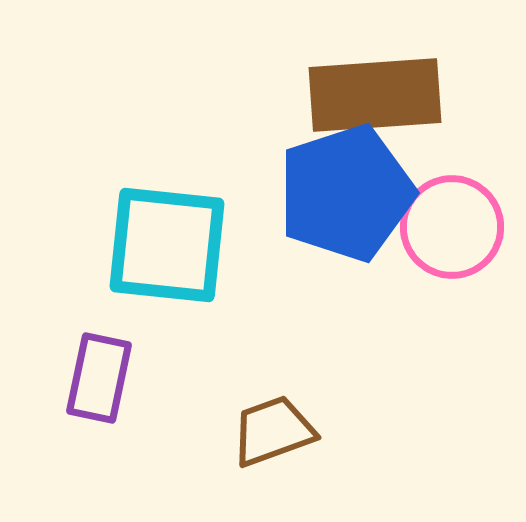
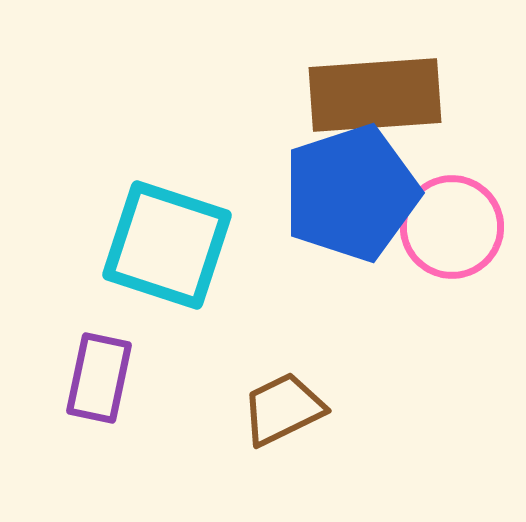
blue pentagon: moved 5 px right
cyan square: rotated 12 degrees clockwise
brown trapezoid: moved 10 px right, 22 px up; rotated 6 degrees counterclockwise
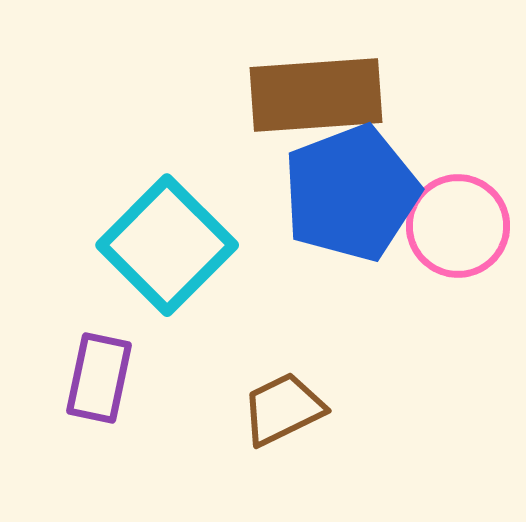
brown rectangle: moved 59 px left
blue pentagon: rotated 3 degrees counterclockwise
pink circle: moved 6 px right, 1 px up
cyan square: rotated 27 degrees clockwise
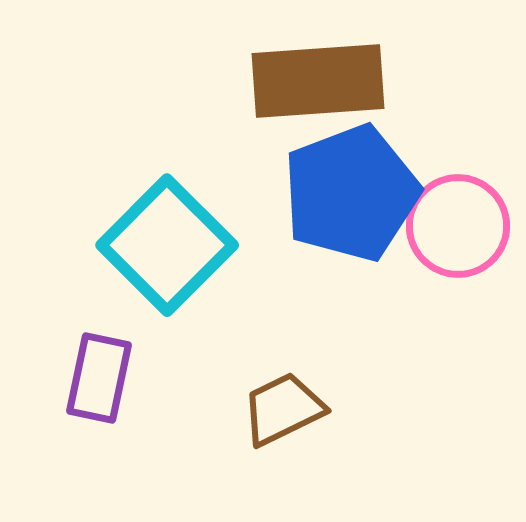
brown rectangle: moved 2 px right, 14 px up
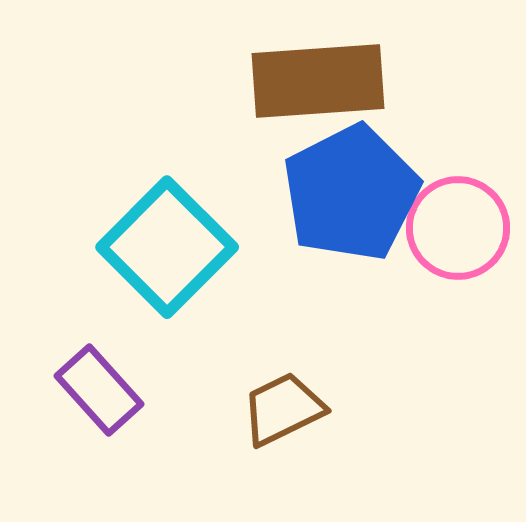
blue pentagon: rotated 6 degrees counterclockwise
pink circle: moved 2 px down
cyan square: moved 2 px down
purple rectangle: moved 12 px down; rotated 54 degrees counterclockwise
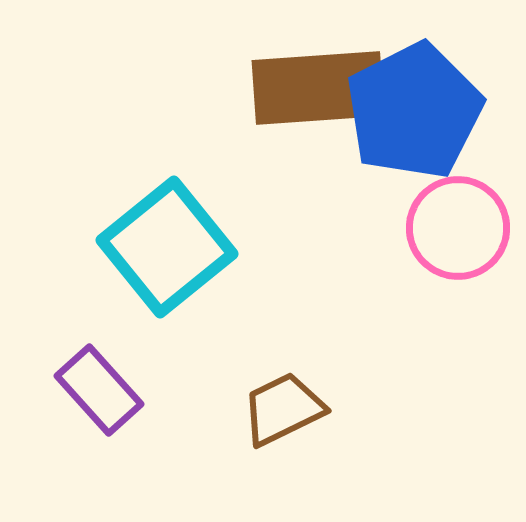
brown rectangle: moved 7 px down
blue pentagon: moved 63 px right, 82 px up
cyan square: rotated 6 degrees clockwise
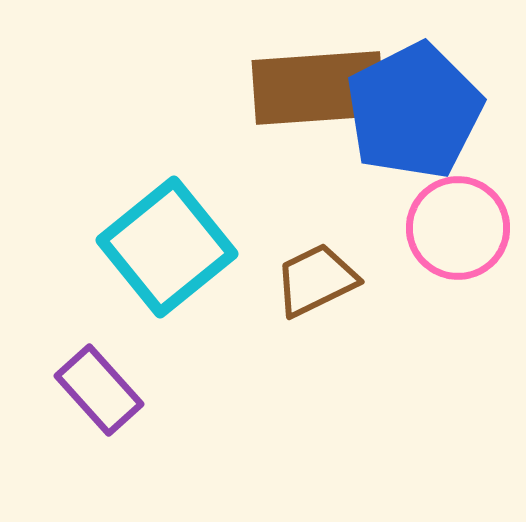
brown trapezoid: moved 33 px right, 129 px up
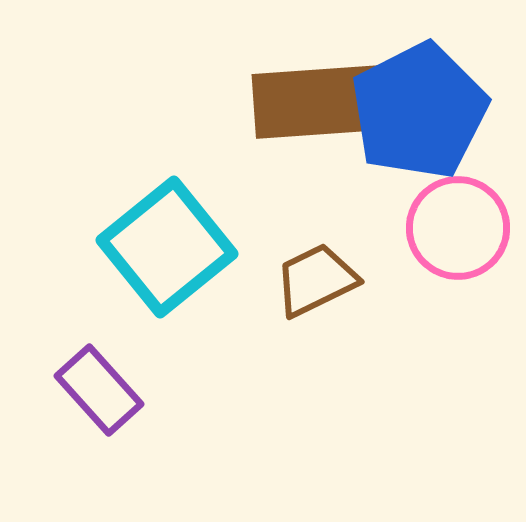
brown rectangle: moved 14 px down
blue pentagon: moved 5 px right
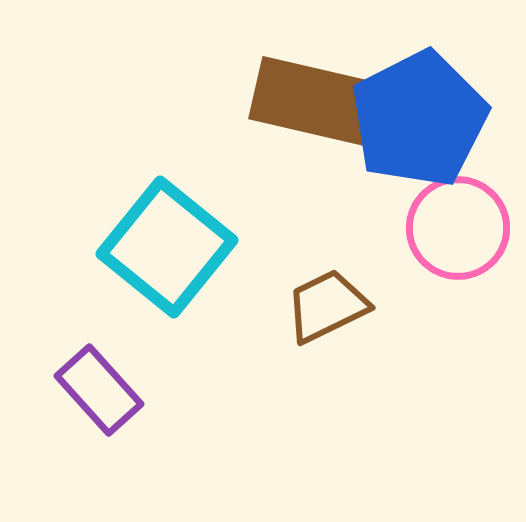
brown rectangle: rotated 17 degrees clockwise
blue pentagon: moved 8 px down
cyan square: rotated 12 degrees counterclockwise
brown trapezoid: moved 11 px right, 26 px down
